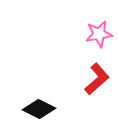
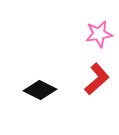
black diamond: moved 1 px right, 19 px up
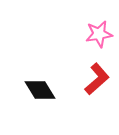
black diamond: rotated 32 degrees clockwise
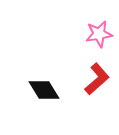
black diamond: moved 4 px right
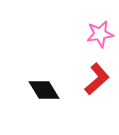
pink star: moved 1 px right
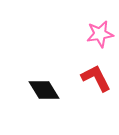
red L-shape: moved 1 px left, 1 px up; rotated 76 degrees counterclockwise
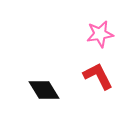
red L-shape: moved 2 px right, 2 px up
